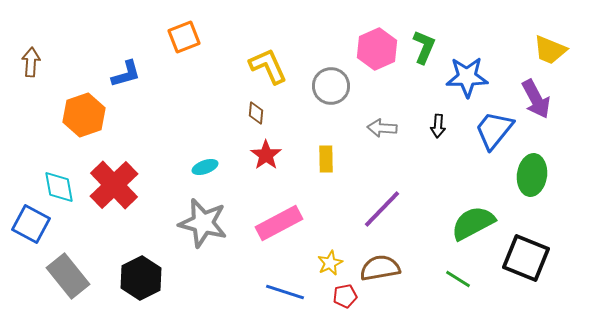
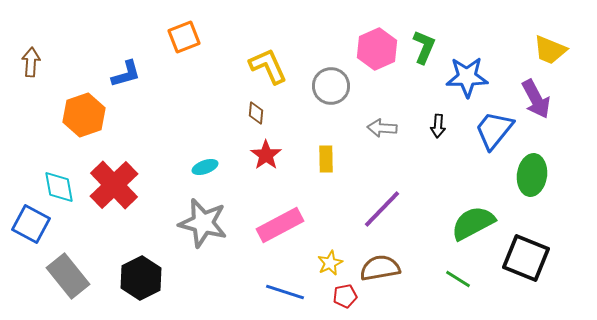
pink rectangle: moved 1 px right, 2 px down
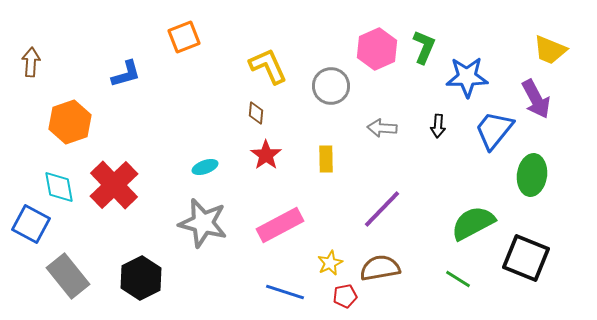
orange hexagon: moved 14 px left, 7 px down
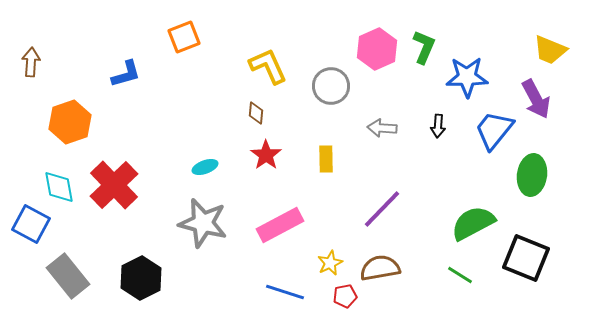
green line: moved 2 px right, 4 px up
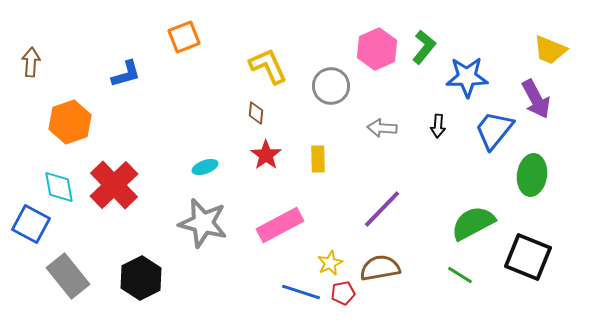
green L-shape: rotated 16 degrees clockwise
yellow rectangle: moved 8 px left
black square: moved 2 px right, 1 px up
blue line: moved 16 px right
red pentagon: moved 2 px left, 3 px up
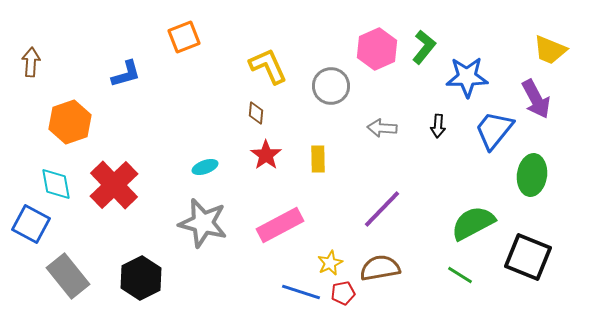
cyan diamond: moved 3 px left, 3 px up
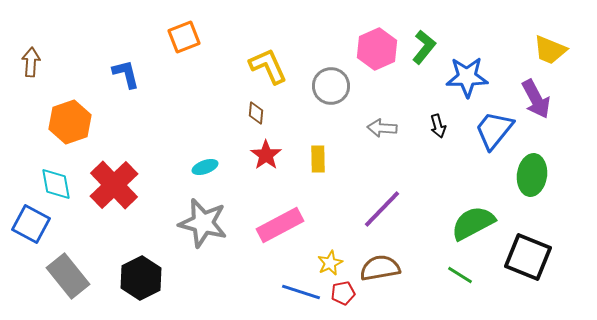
blue L-shape: rotated 88 degrees counterclockwise
black arrow: rotated 20 degrees counterclockwise
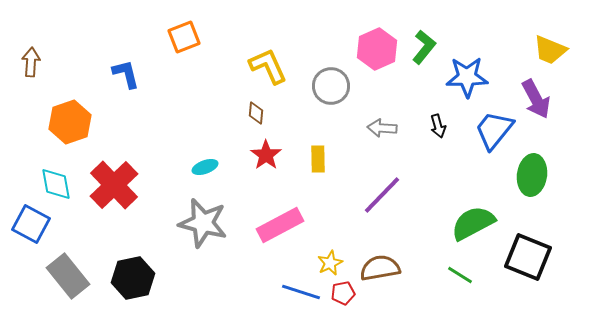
purple line: moved 14 px up
black hexagon: moved 8 px left; rotated 15 degrees clockwise
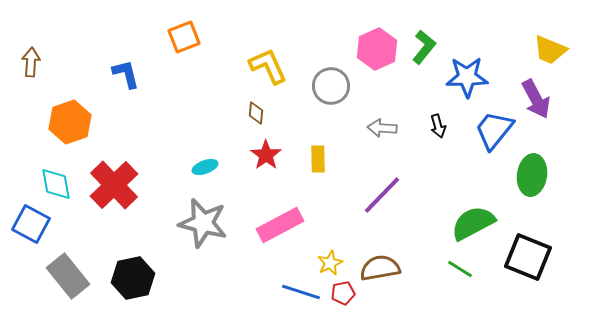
green line: moved 6 px up
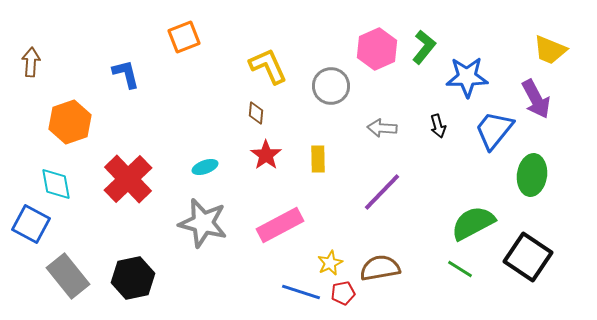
red cross: moved 14 px right, 6 px up
purple line: moved 3 px up
black square: rotated 12 degrees clockwise
